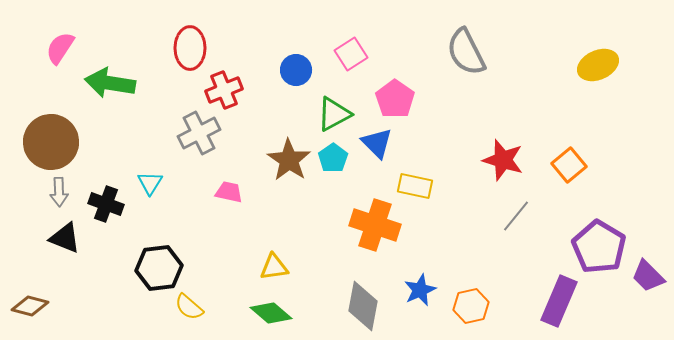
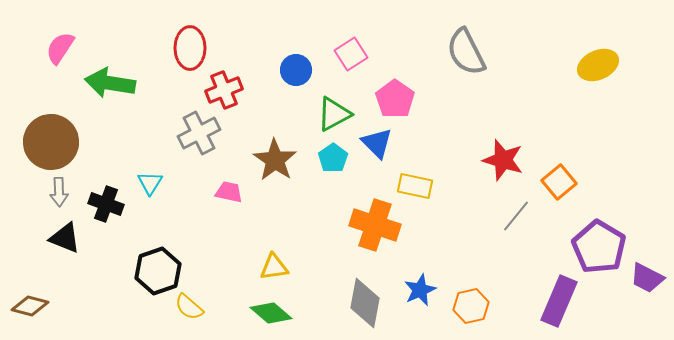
brown star: moved 14 px left
orange square: moved 10 px left, 17 px down
black hexagon: moved 1 px left, 3 px down; rotated 12 degrees counterclockwise
purple trapezoid: moved 1 px left, 2 px down; rotated 18 degrees counterclockwise
gray diamond: moved 2 px right, 3 px up
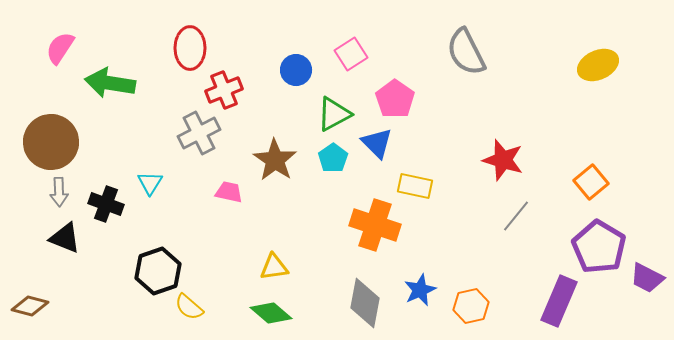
orange square: moved 32 px right
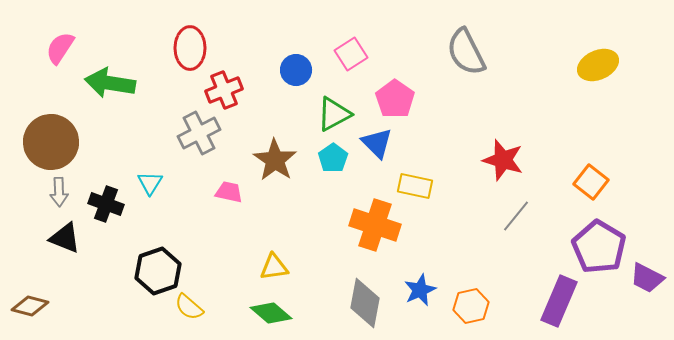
orange square: rotated 12 degrees counterclockwise
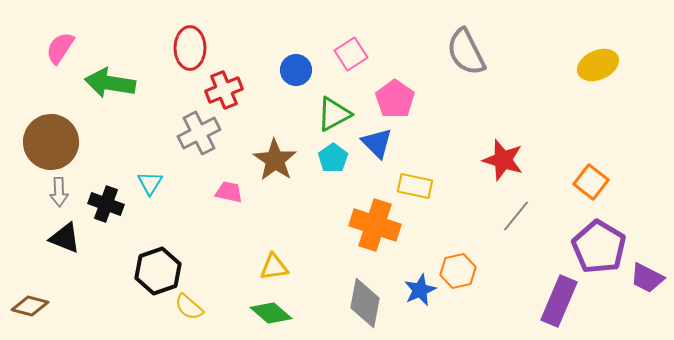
orange hexagon: moved 13 px left, 35 px up
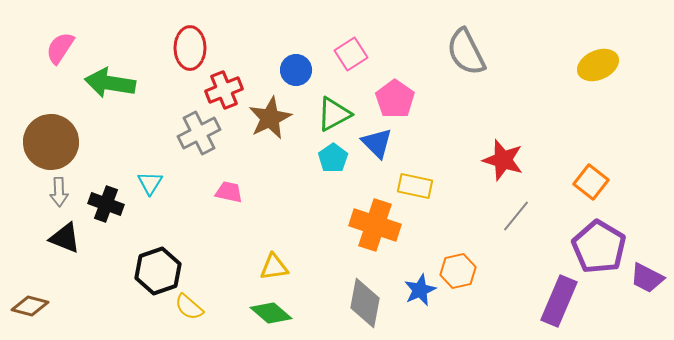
brown star: moved 5 px left, 42 px up; rotated 12 degrees clockwise
